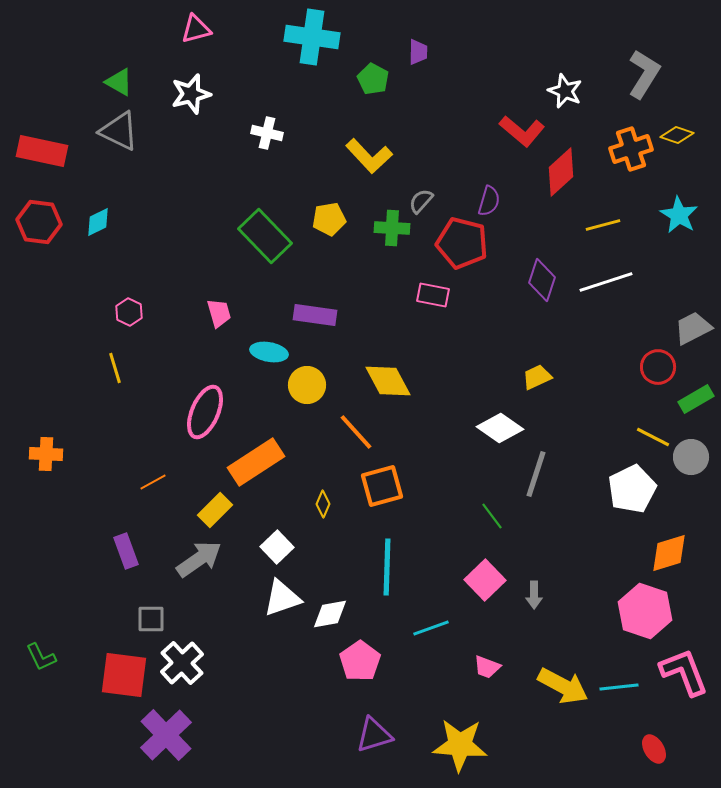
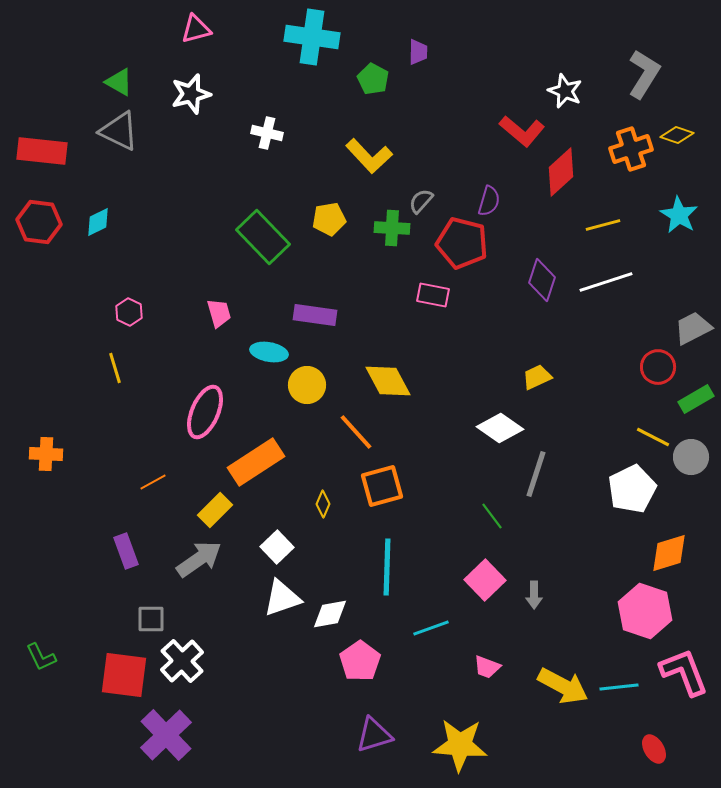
red rectangle at (42, 151): rotated 6 degrees counterclockwise
green rectangle at (265, 236): moved 2 px left, 1 px down
white cross at (182, 663): moved 2 px up
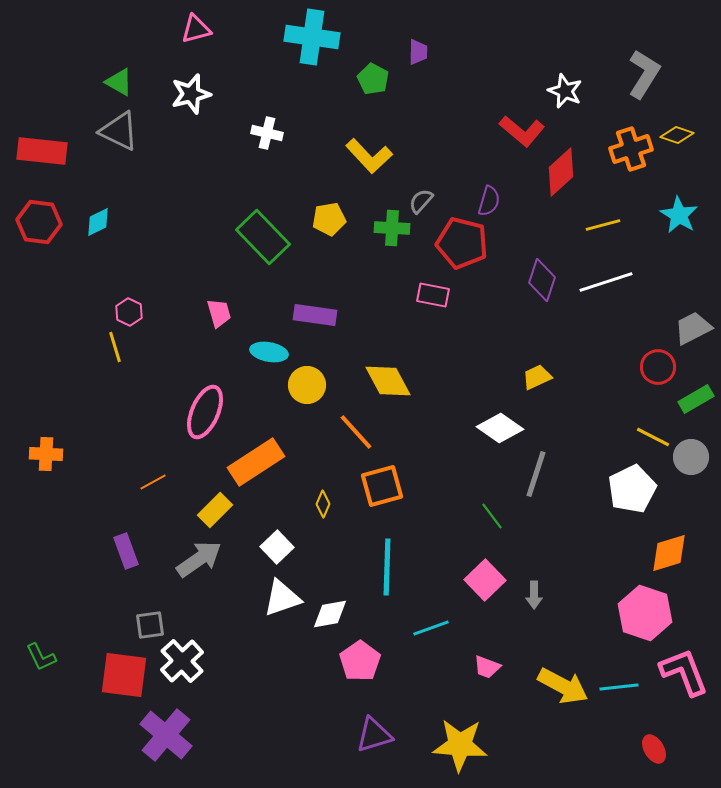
yellow line at (115, 368): moved 21 px up
pink hexagon at (645, 611): moved 2 px down
gray square at (151, 619): moved 1 px left, 6 px down; rotated 8 degrees counterclockwise
purple cross at (166, 735): rotated 6 degrees counterclockwise
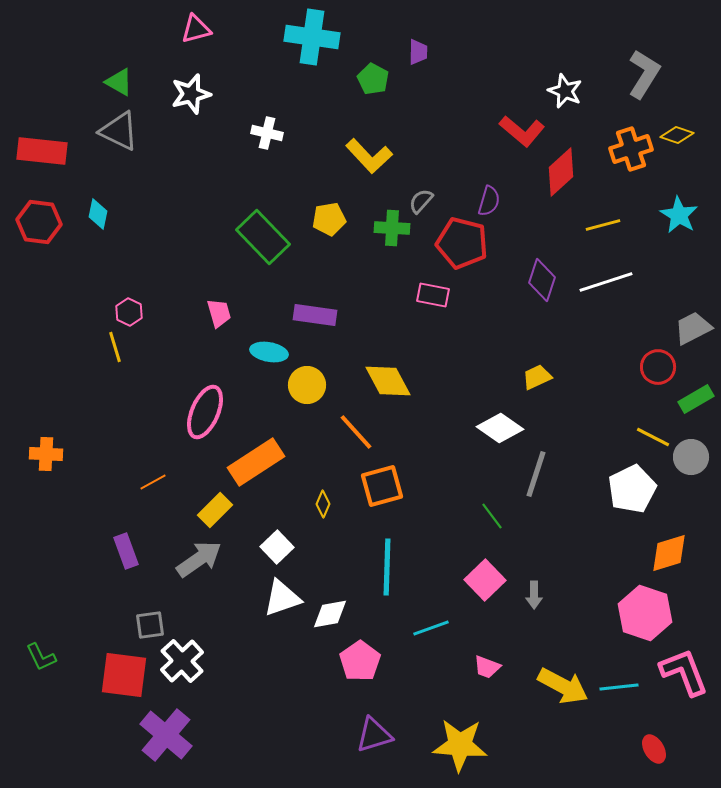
cyan diamond at (98, 222): moved 8 px up; rotated 52 degrees counterclockwise
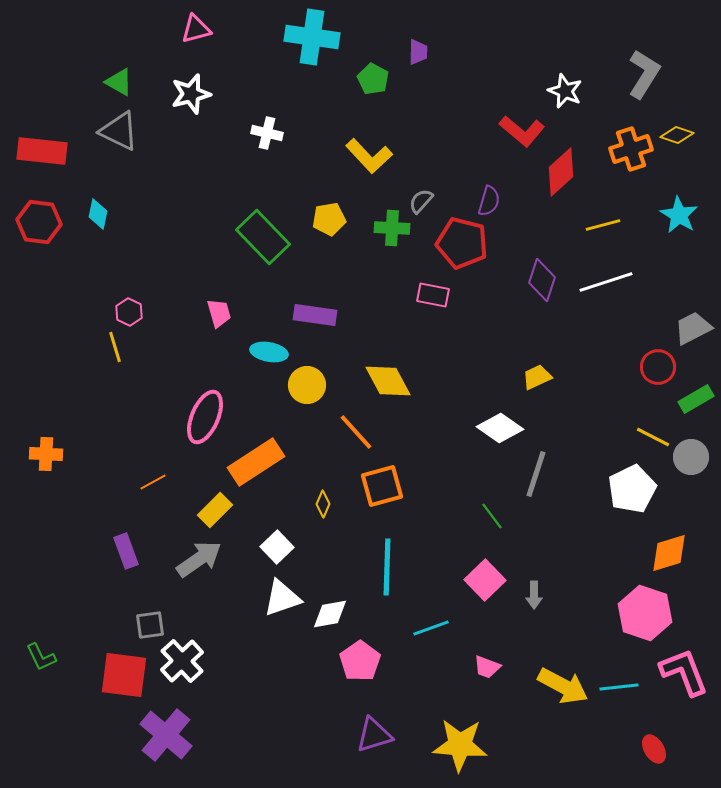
pink ellipse at (205, 412): moved 5 px down
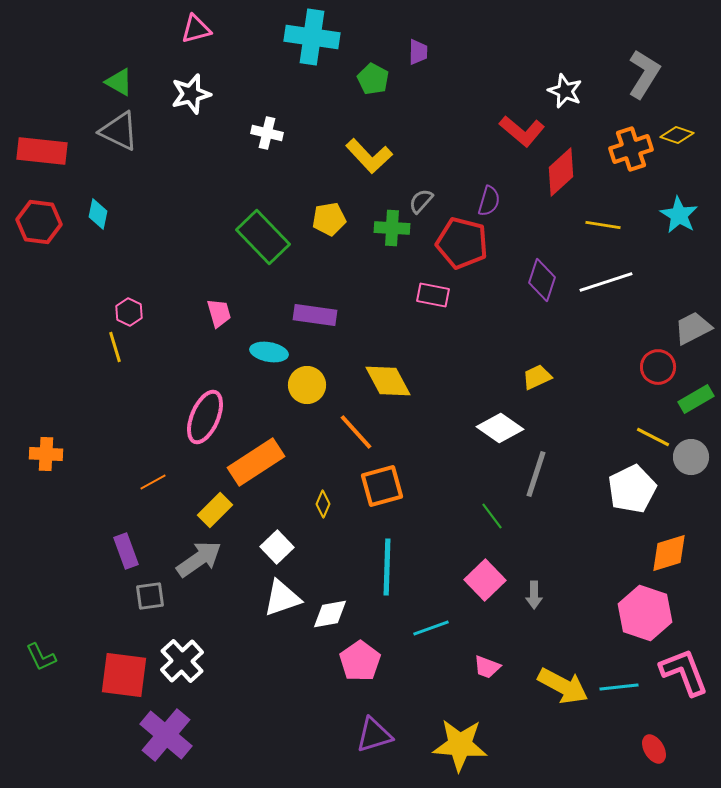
yellow line at (603, 225): rotated 24 degrees clockwise
gray square at (150, 625): moved 29 px up
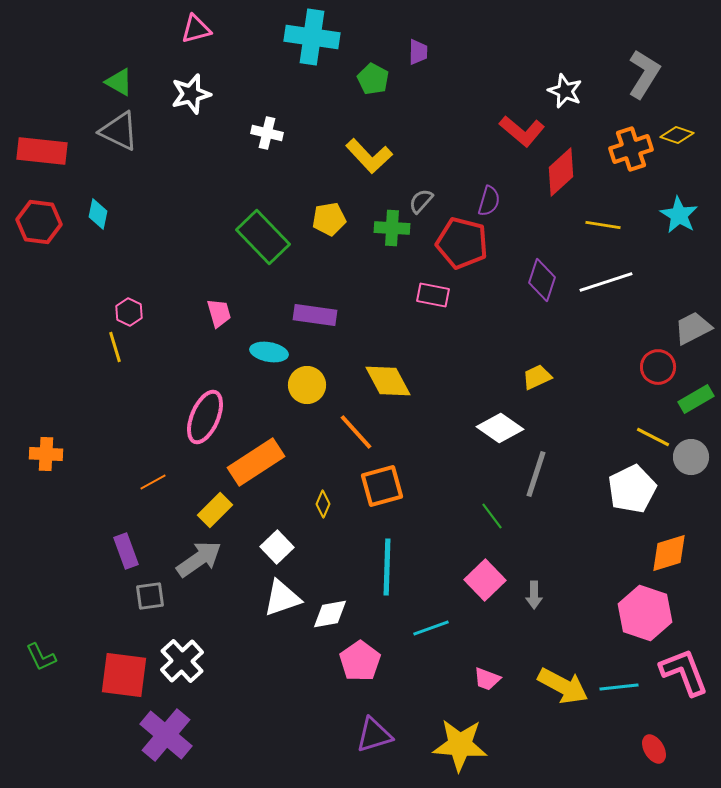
pink trapezoid at (487, 667): moved 12 px down
